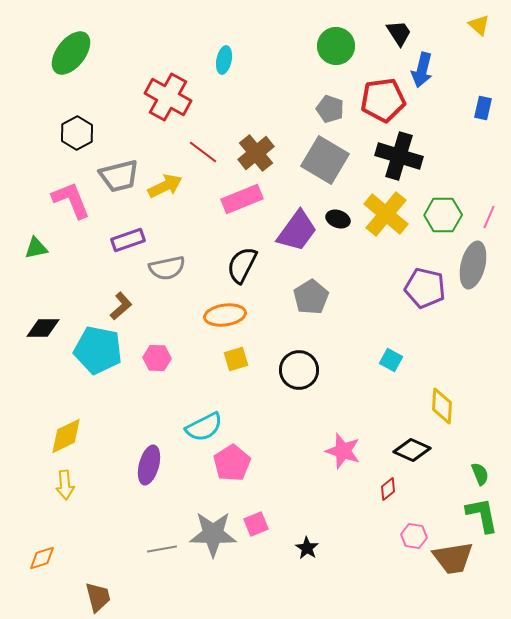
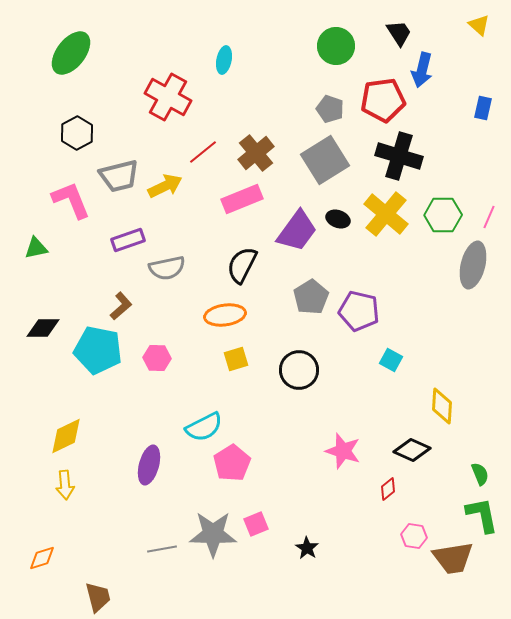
red line at (203, 152): rotated 76 degrees counterclockwise
gray square at (325, 160): rotated 27 degrees clockwise
purple pentagon at (425, 288): moved 66 px left, 23 px down
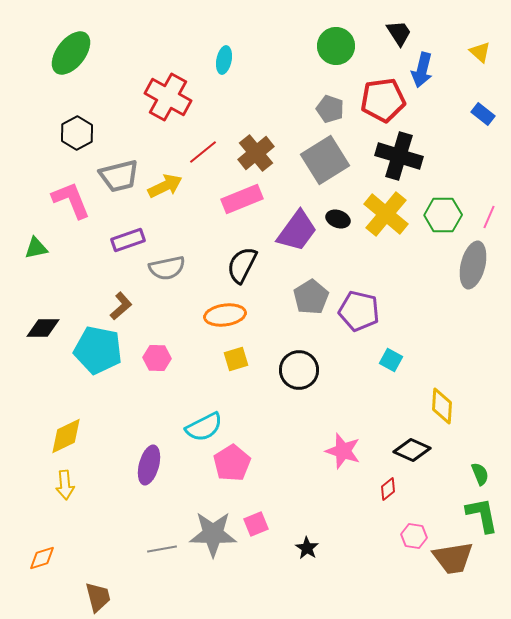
yellow triangle at (479, 25): moved 1 px right, 27 px down
blue rectangle at (483, 108): moved 6 px down; rotated 65 degrees counterclockwise
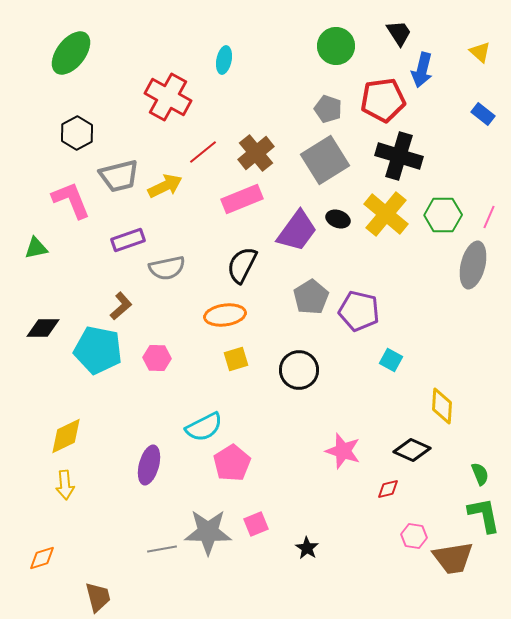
gray pentagon at (330, 109): moved 2 px left
red diamond at (388, 489): rotated 25 degrees clockwise
green L-shape at (482, 515): moved 2 px right
gray star at (213, 534): moved 5 px left, 2 px up
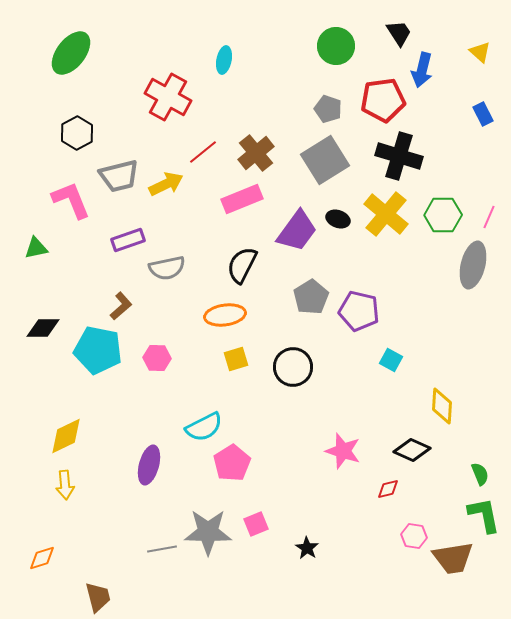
blue rectangle at (483, 114): rotated 25 degrees clockwise
yellow arrow at (165, 186): moved 1 px right, 2 px up
black circle at (299, 370): moved 6 px left, 3 px up
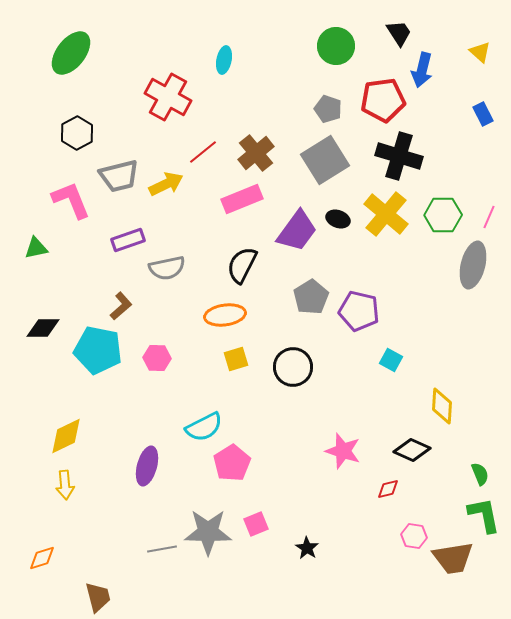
purple ellipse at (149, 465): moved 2 px left, 1 px down
